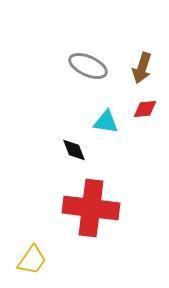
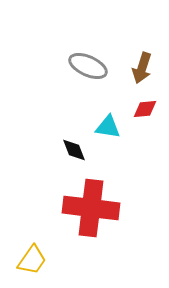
cyan triangle: moved 2 px right, 5 px down
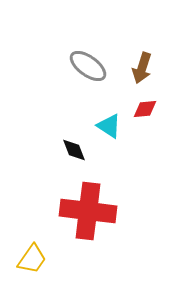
gray ellipse: rotated 12 degrees clockwise
cyan triangle: moved 1 px right, 1 px up; rotated 24 degrees clockwise
red cross: moved 3 px left, 3 px down
yellow trapezoid: moved 1 px up
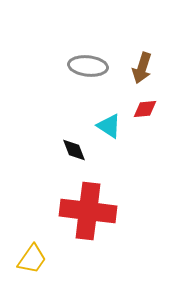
gray ellipse: rotated 30 degrees counterclockwise
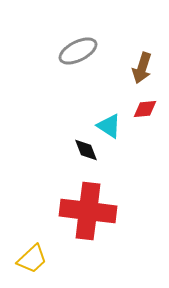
gray ellipse: moved 10 px left, 15 px up; rotated 33 degrees counterclockwise
black diamond: moved 12 px right
yellow trapezoid: rotated 12 degrees clockwise
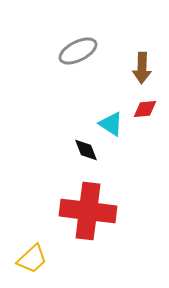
brown arrow: rotated 16 degrees counterclockwise
cyan triangle: moved 2 px right, 2 px up
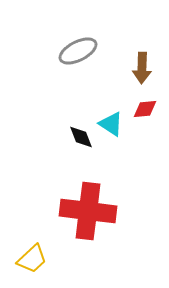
black diamond: moved 5 px left, 13 px up
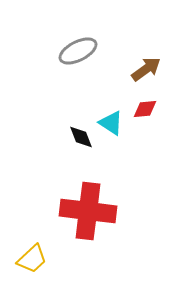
brown arrow: moved 4 px right, 1 px down; rotated 128 degrees counterclockwise
cyan triangle: moved 1 px up
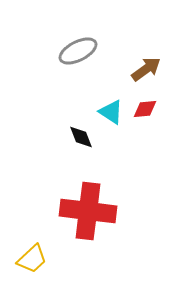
cyan triangle: moved 11 px up
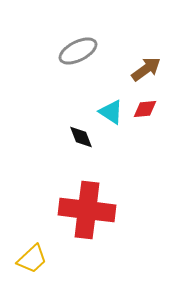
red cross: moved 1 px left, 1 px up
